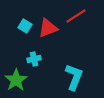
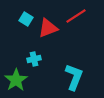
cyan square: moved 1 px right, 7 px up
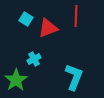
red line: rotated 55 degrees counterclockwise
cyan cross: rotated 16 degrees counterclockwise
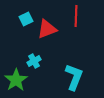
cyan square: rotated 32 degrees clockwise
red triangle: moved 1 px left, 1 px down
cyan cross: moved 2 px down
